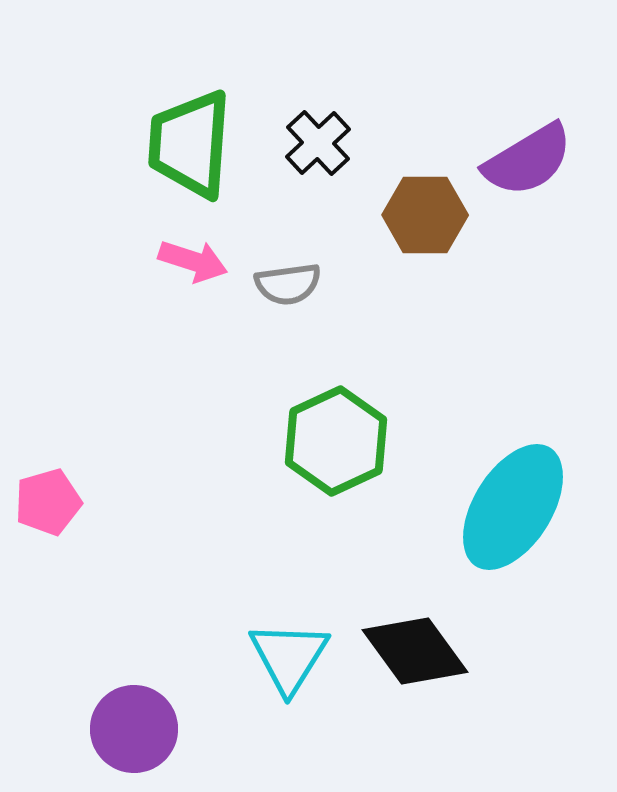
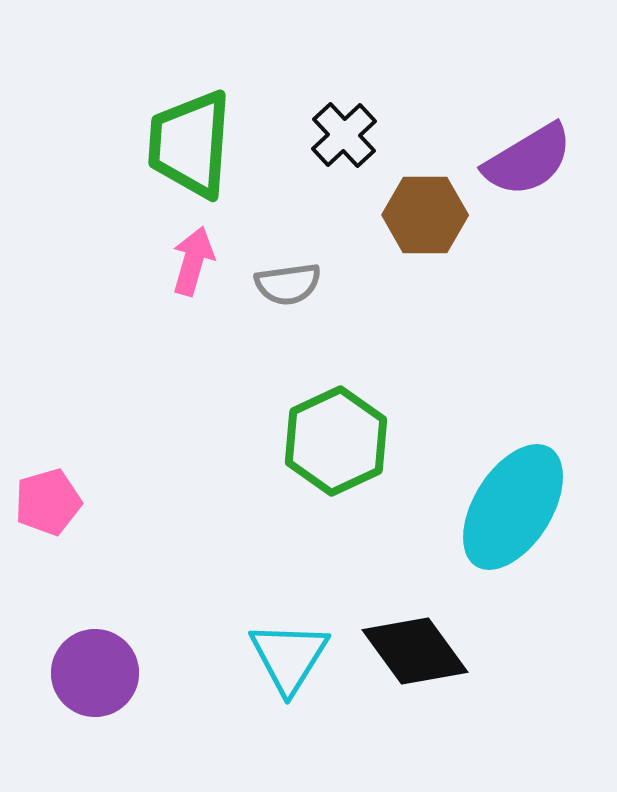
black cross: moved 26 px right, 8 px up
pink arrow: rotated 92 degrees counterclockwise
purple circle: moved 39 px left, 56 px up
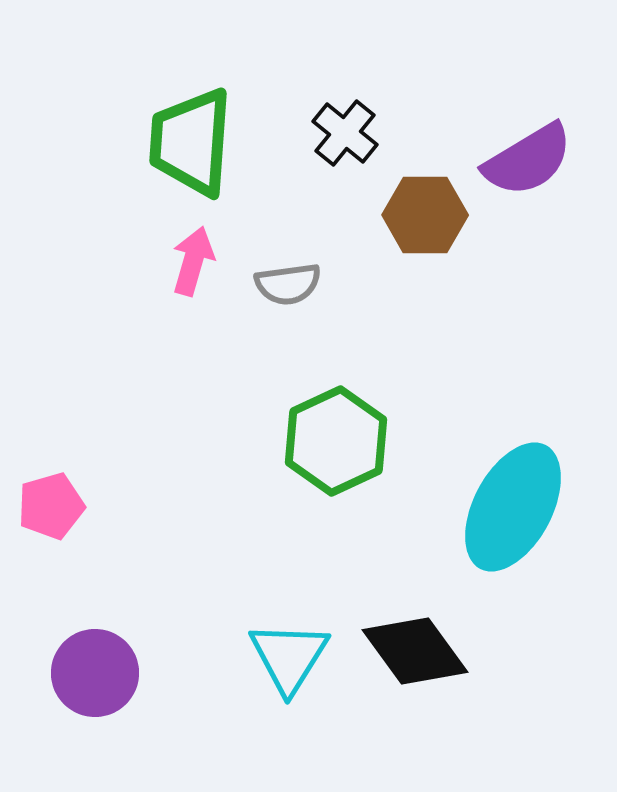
black cross: moved 1 px right, 2 px up; rotated 8 degrees counterclockwise
green trapezoid: moved 1 px right, 2 px up
pink pentagon: moved 3 px right, 4 px down
cyan ellipse: rotated 4 degrees counterclockwise
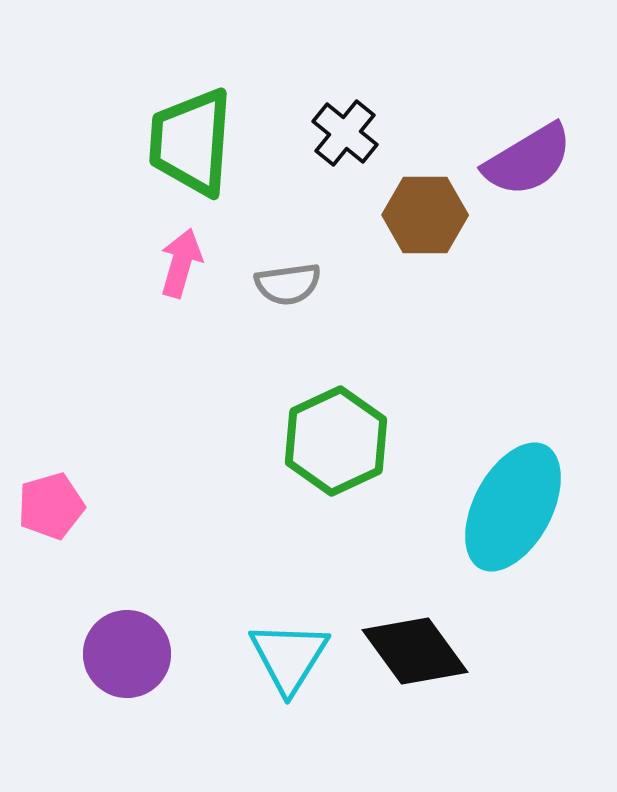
pink arrow: moved 12 px left, 2 px down
purple circle: moved 32 px right, 19 px up
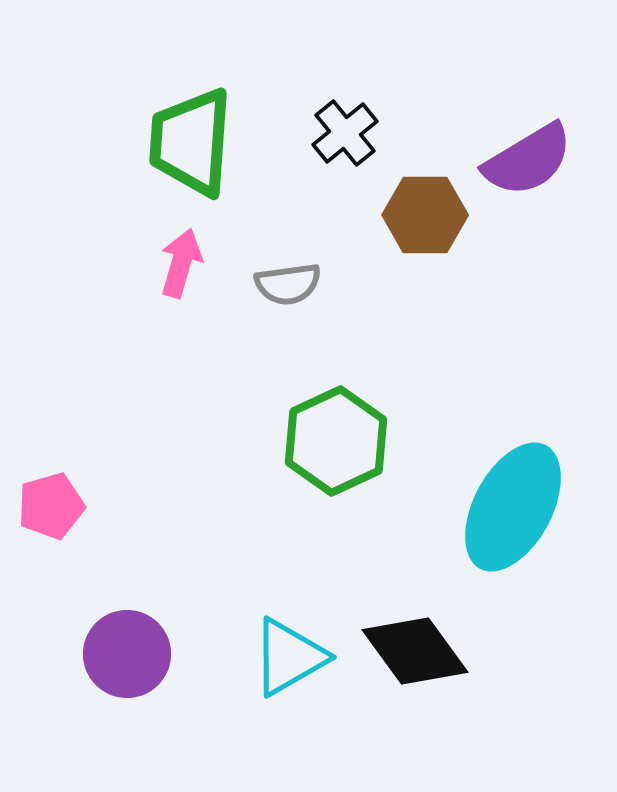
black cross: rotated 12 degrees clockwise
cyan triangle: rotated 28 degrees clockwise
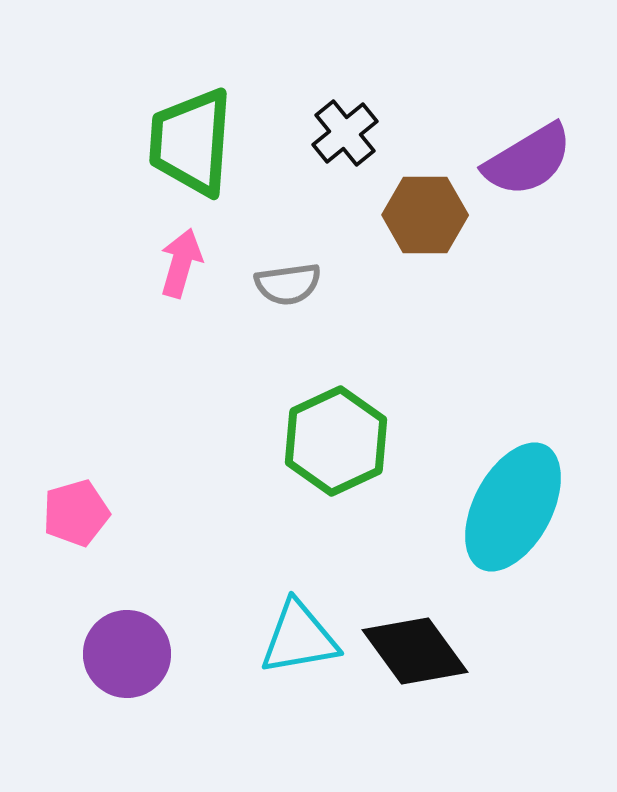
pink pentagon: moved 25 px right, 7 px down
cyan triangle: moved 10 px right, 19 px up; rotated 20 degrees clockwise
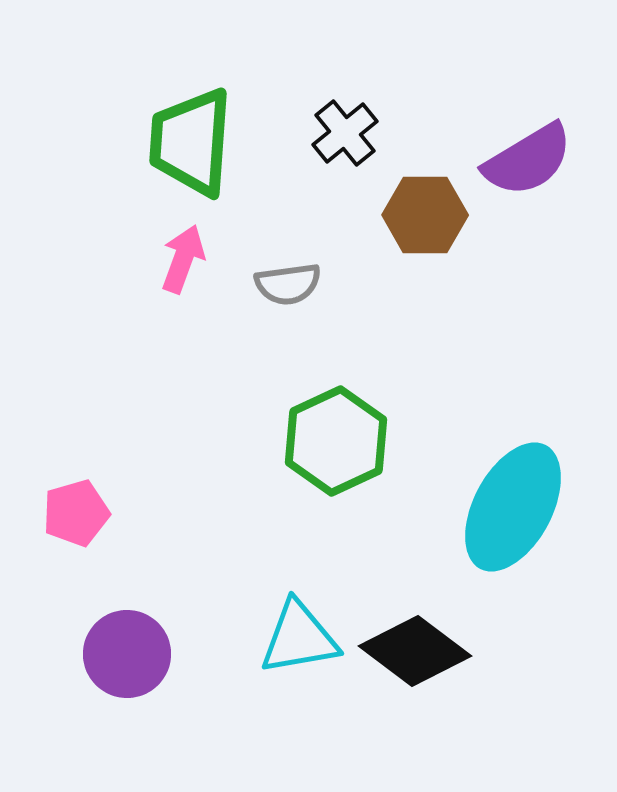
pink arrow: moved 2 px right, 4 px up; rotated 4 degrees clockwise
black diamond: rotated 17 degrees counterclockwise
